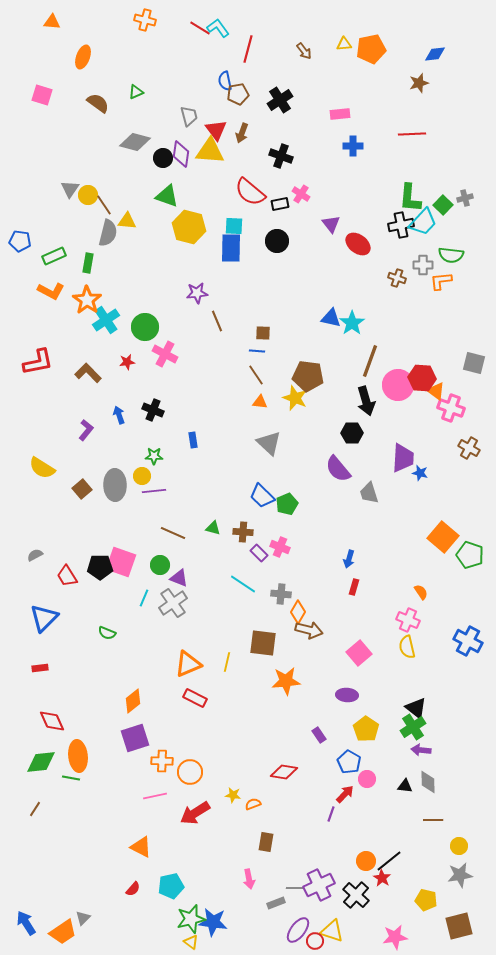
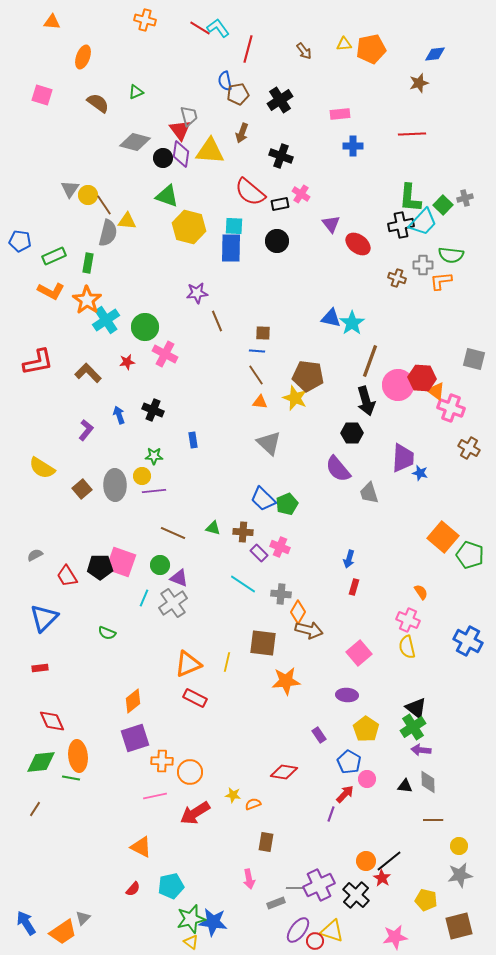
red triangle at (216, 130): moved 36 px left
gray square at (474, 363): moved 4 px up
blue trapezoid at (262, 496): moved 1 px right, 3 px down
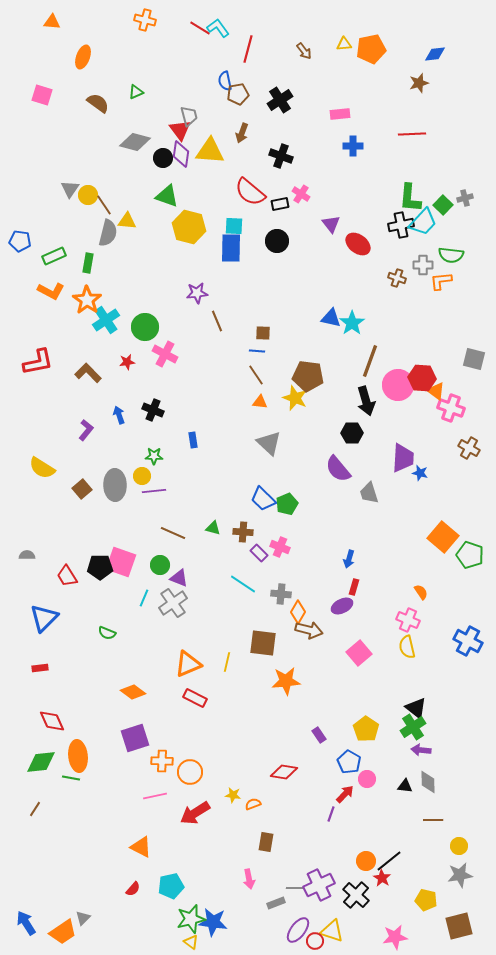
gray semicircle at (35, 555): moved 8 px left; rotated 28 degrees clockwise
purple ellipse at (347, 695): moved 5 px left, 89 px up; rotated 30 degrees counterclockwise
orange diamond at (133, 701): moved 9 px up; rotated 75 degrees clockwise
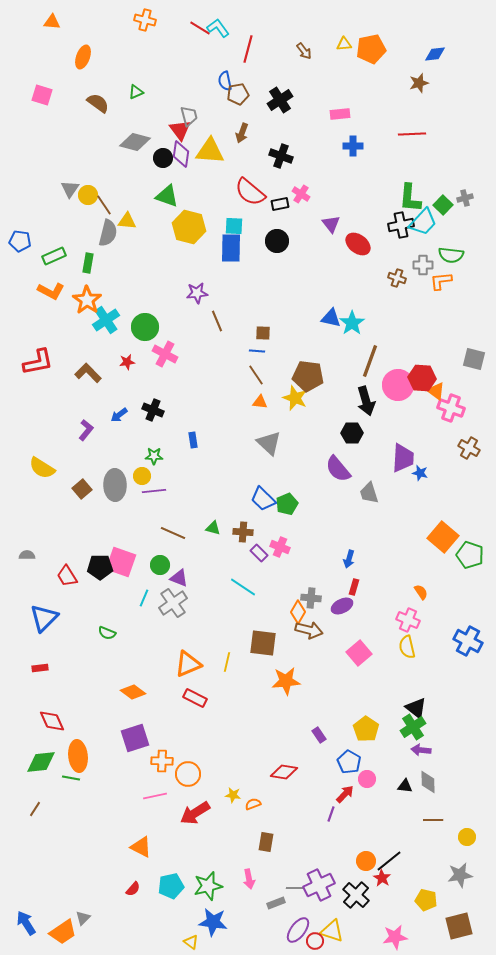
blue arrow at (119, 415): rotated 108 degrees counterclockwise
cyan line at (243, 584): moved 3 px down
gray cross at (281, 594): moved 30 px right, 4 px down
orange circle at (190, 772): moved 2 px left, 2 px down
yellow circle at (459, 846): moved 8 px right, 9 px up
green star at (191, 919): moved 17 px right, 33 px up
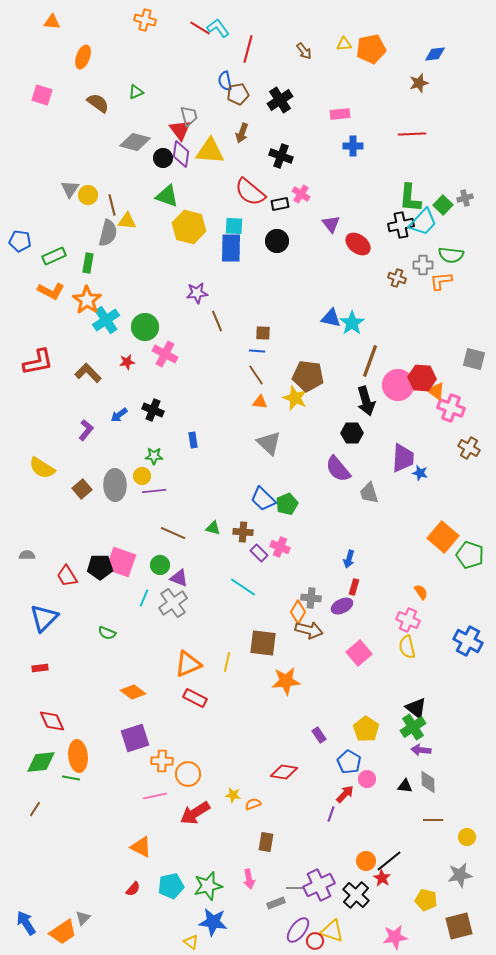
brown line at (104, 205): moved 8 px right; rotated 20 degrees clockwise
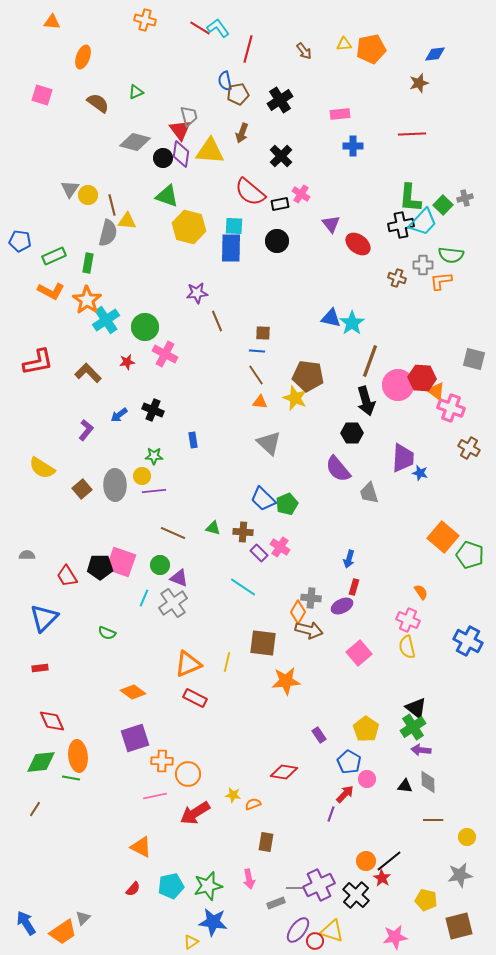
black cross at (281, 156): rotated 25 degrees clockwise
pink cross at (280, 547): rotated 12 degrees clockwise
yellow triangle at (191, 942): rotated 49 degrees clockwise
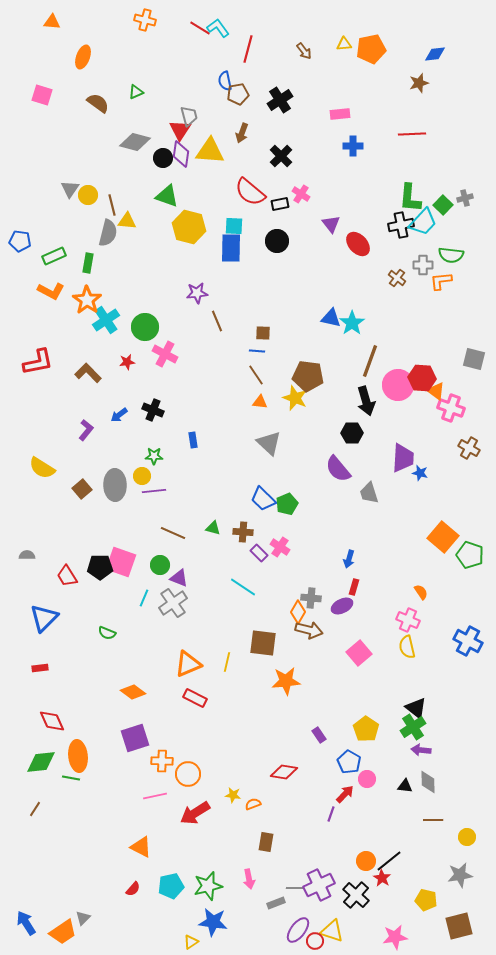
red triangle at (180, 130): rotated 10 degrees clockwise
red ellipse at (358, 244): rotated 10 degrees clockwise
brown cross at (397, 278): rotated 18 degrees clockwise
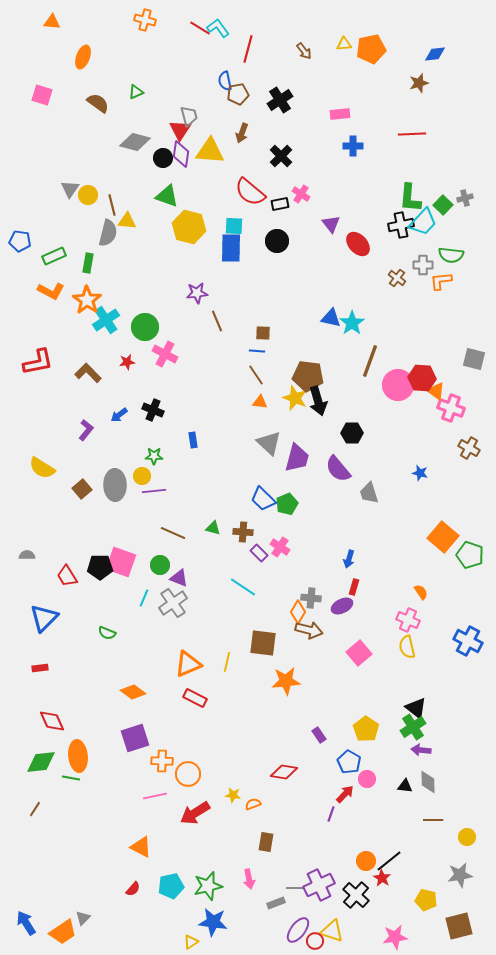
black arrow at (366, 401): moved 48 px left
purple trapezoid at (403, 458): moved 106 px left; rotated 12 degrees clockwise
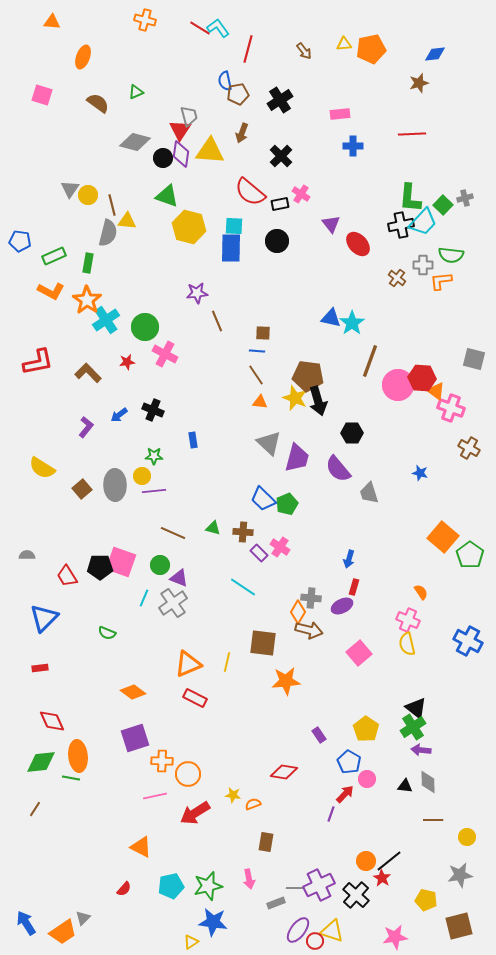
purple L-shape at (86, 430): moved 3 px up
green pentagon at (470, 555): rotated 16 degrees clockwise
yellow semicircle at (407, 647): moved 3 px up
red semicircle at (133, 889): moved 9 px left
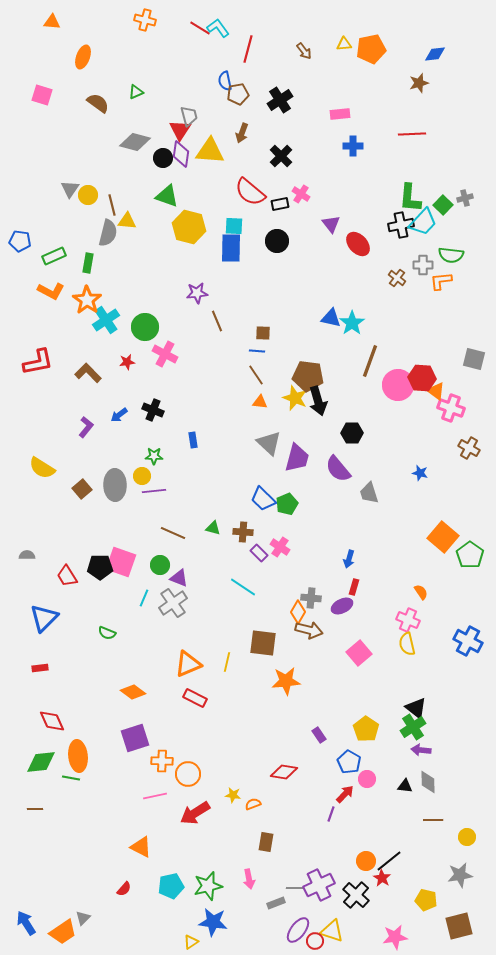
brown line at (35, 809): rotated 56 degrees clockwise
